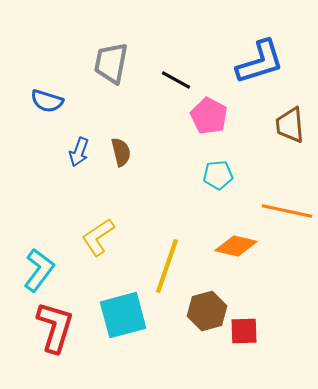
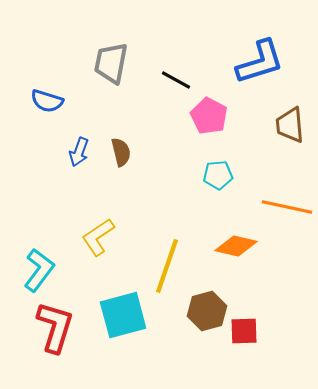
orange line: moved 4 px up
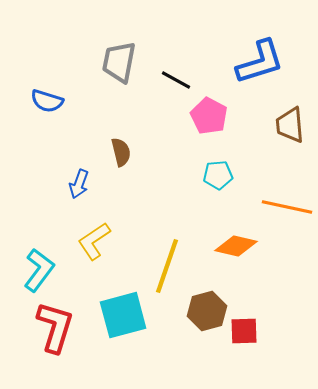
gray trapezoid: moved 8 px right, 1 px up
blue arrow: moved 32 px down
yellow L-shape: moved 4 px left, 4 px down
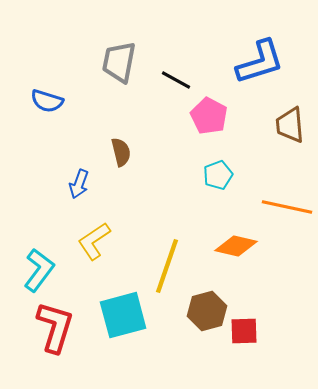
cyan pentagon: rotated 16 degrees counterclockwise
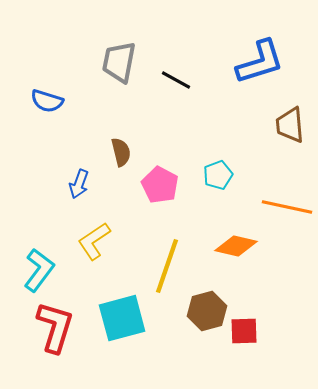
pink pentagon: moved 49 px left, 69 px down
cyan square: moved 1 px left, 3 px down
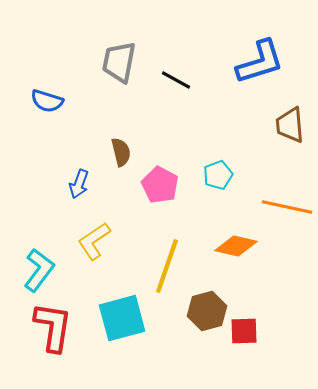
red L-shape: moved 2 px left; rotated 8 degrees counterclockwise
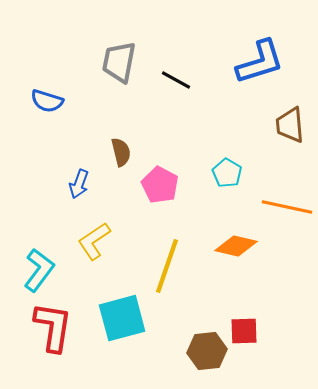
cyan pentagon: moved 9 px right, 2 px up; rotated 20 degrees counterclockwise
brown hexagon: moved 40 px down; rotated 9 degrees clockwise
